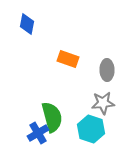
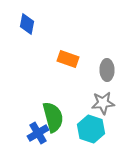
green semicircle: moved 1 px right
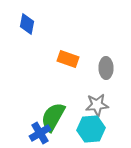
gray ellipse: moved 1 px left, 2 px up
gray star: moved 6 px left, 2 px down
green semicircle: rotated 136 degrees counterclockwise
cyan hexagon: rotated 24 degrees counterclockwise
blue cross: moved 2 px right
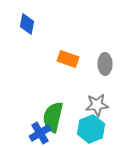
gray ellipse: moved 1 px left, 4 px up
green semicircle: rotated 16 degrees counterclockwise
cyan hexagon: rotated 16 degrees counterclockwise
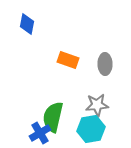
orange rectangle: moved 1 px down
cyan hexagon: rotated 12 degrees clockwise
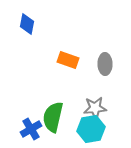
gray star: moved 2 px left, 3 px down
blue cross: moved 9 px left, 4 px up
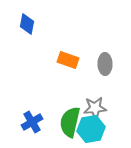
green semicircle: moved 17 px right, 5 px down
blue cross: moved 1 px right, 7 px up
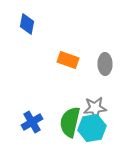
cyan hexagon: moved 1 px right, 1 px up
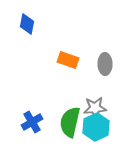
cyan hexagon: moved 4 px right, 1 px up; rotated 16 degrees counterclockwise
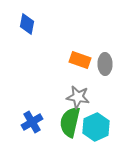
orange rectangle: moved 12 px right
gray star: moved 17 px left, 11 px up; rotated 15 degrees clockwise
